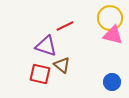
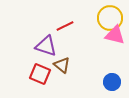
pink triangle: moved 2 px right
red square: rotated 10 degrees clockwise
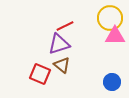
pink triangle: moved 1 px down; rotated 15 degrees counterclockwise
purple triangle: moved 13 px right, 2 px up; rotated 35 degrees counterclockwise
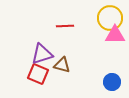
red line: rotated 24 degrees clockwise
pink triangle: moved 1 px up
purple triangle: moved 17 px left, 10 px down
brown triangle: rotated 24 degrees counterclockwise
red square: moved 2 px left
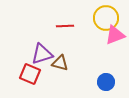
yellow circle: moved 4 px left
pink triangle: rotated 20 degrees counterclockwise
brown triangle: moved 2 px left, 2 px up
red square: moved 8 px left
blue circle: moved 6 px left
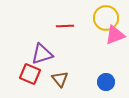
brown triangle: moved 16 px down; rotated 36 degrees clockwise
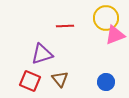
red square: moved 7 px down
